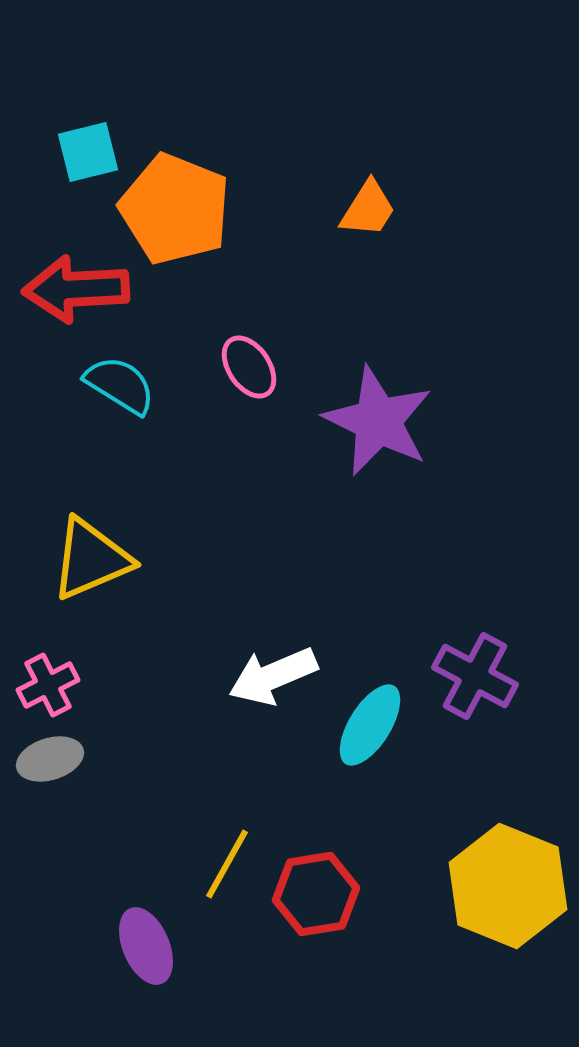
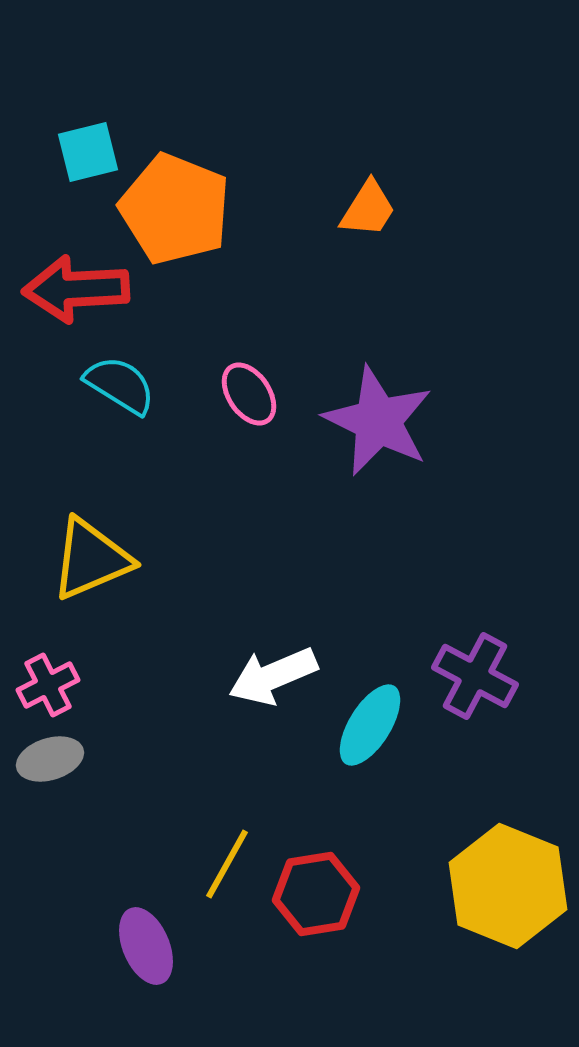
pink ellipse: moved 27 px down
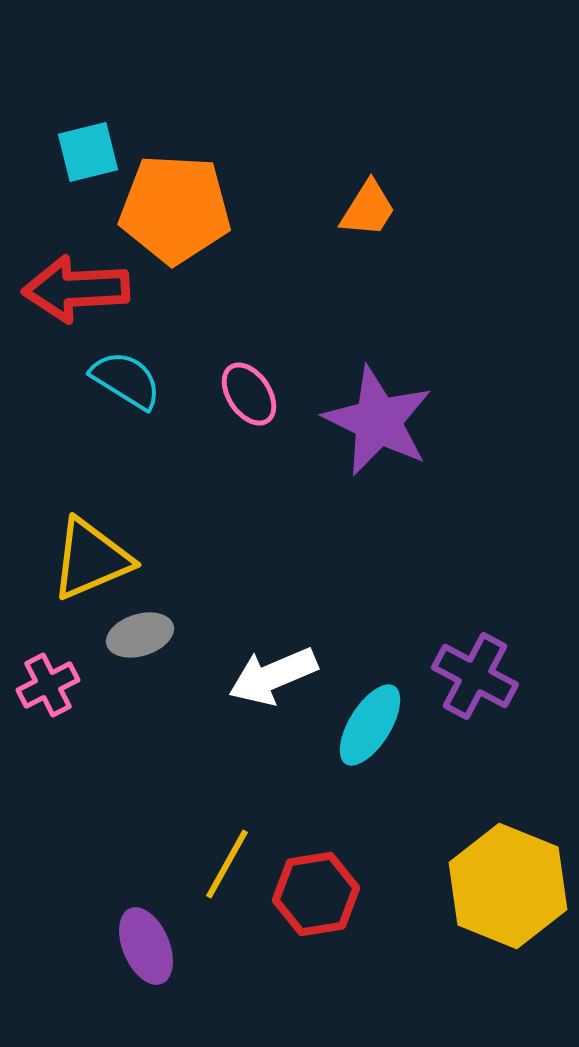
orange pentagon: rotated 19 degrees counterclockwise
cyan semicircle: moved 6 px right, 5 px up
gray ellipse: moved 90 px right, 124 px up
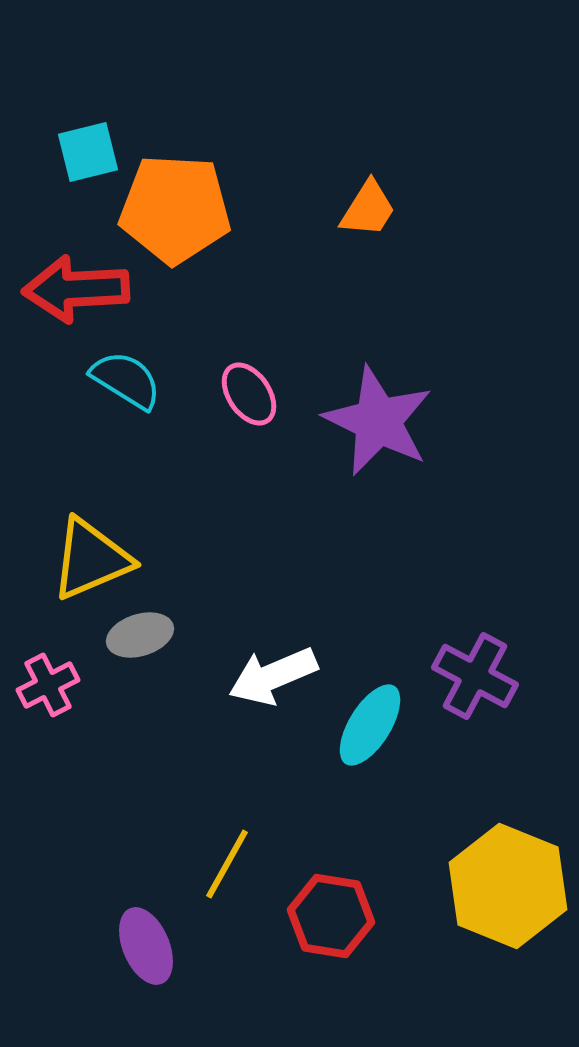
red hexagon: moved 15 px right, 22 px down; rotated 18 degrees clockwise
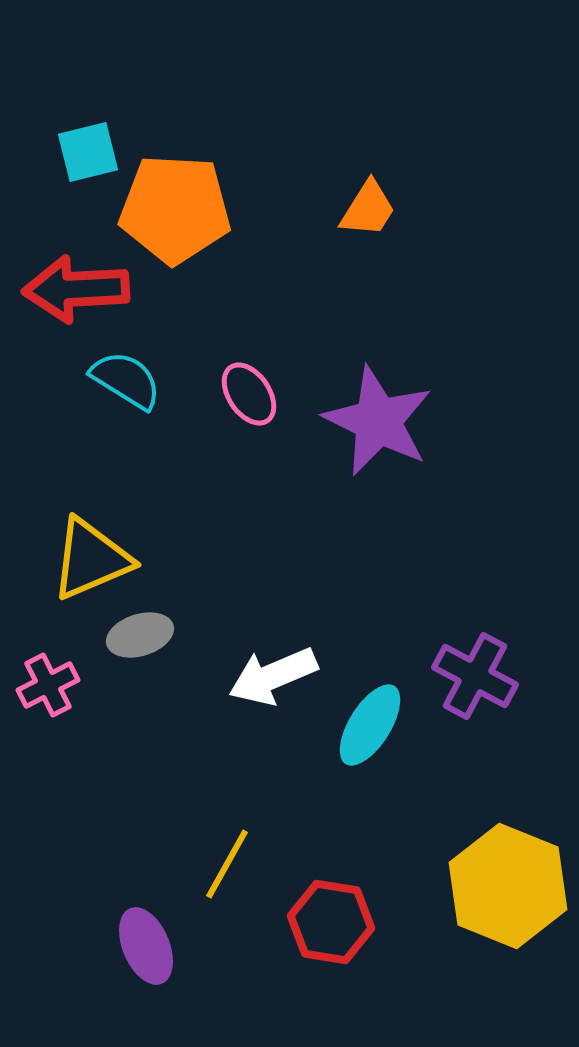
red hexagon: moved 6 px down
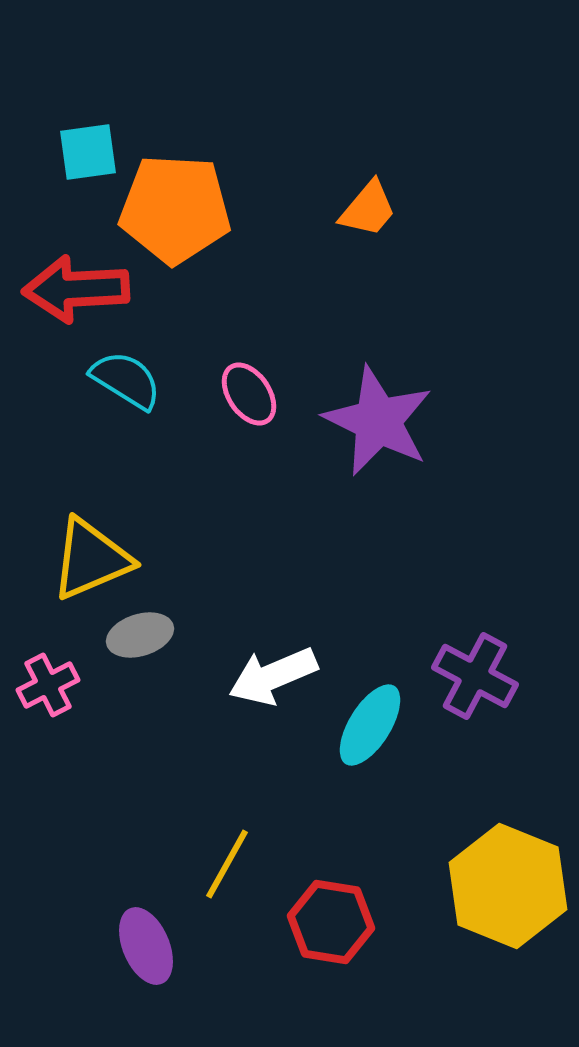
cyan square: rotated 6 degrees clockwise
orange trapezoid: rotated 8 degrees clockwise
